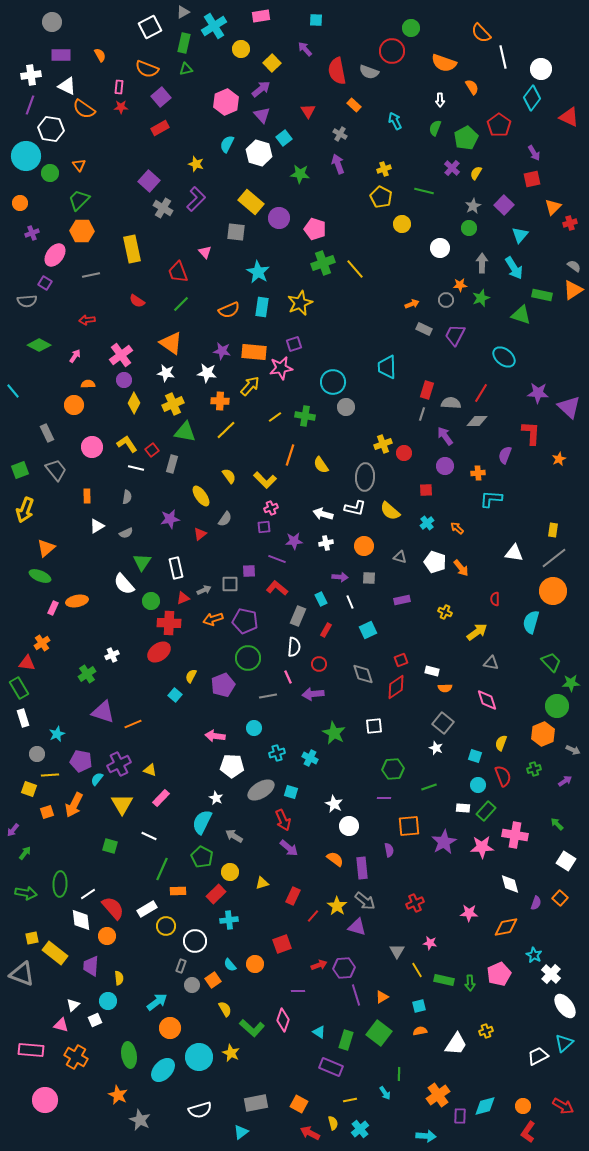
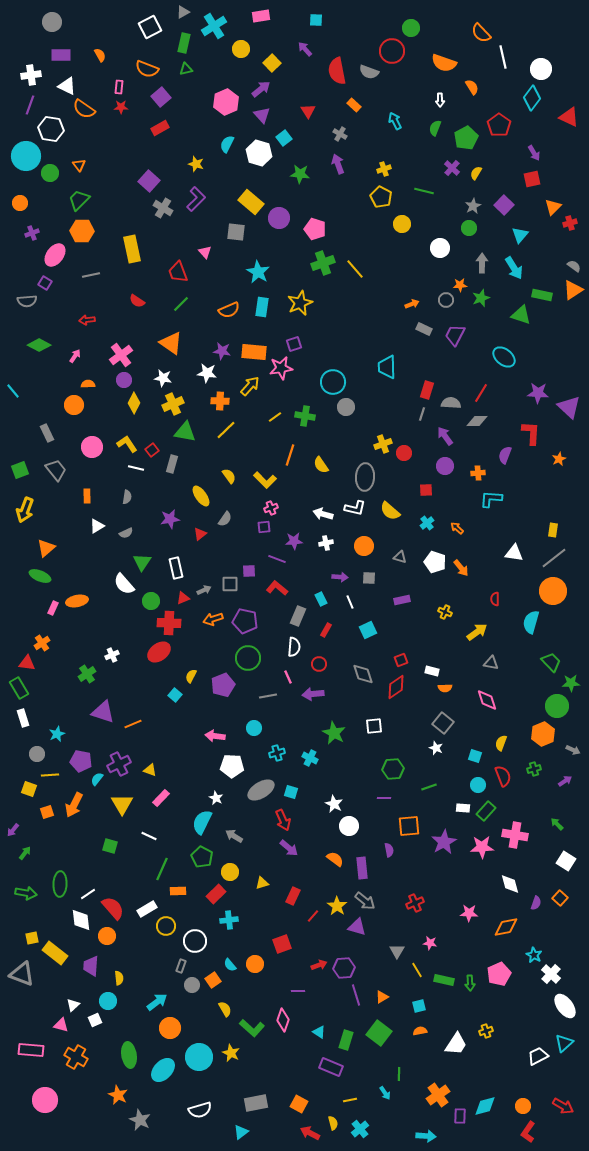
white star at (166, 373): moved 3 px left, 5 px down
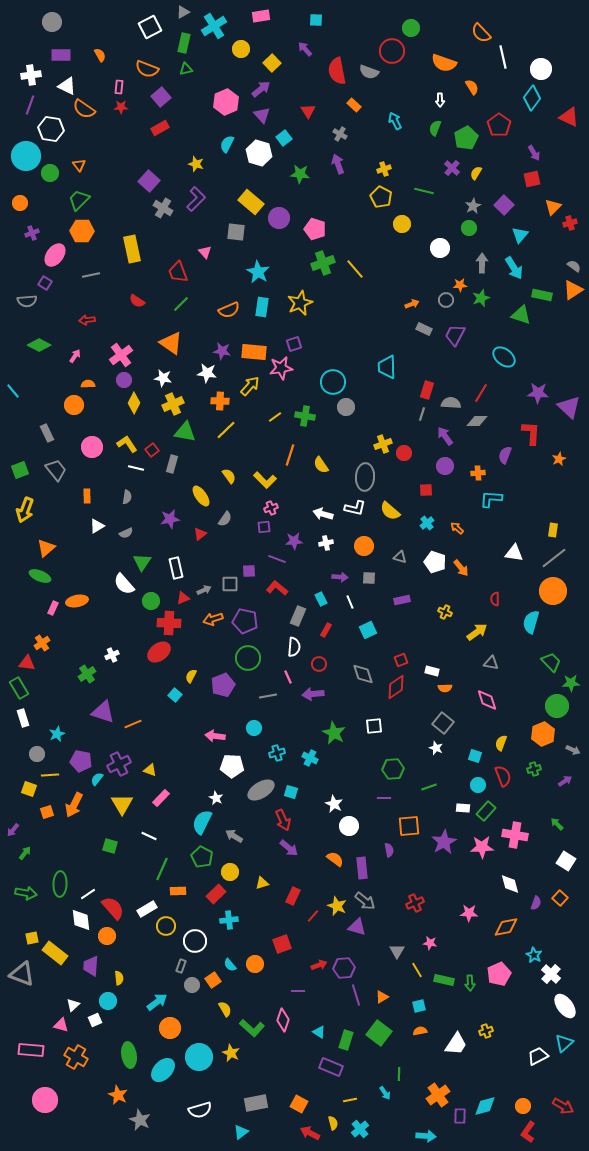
yellow star at (337, 906): rotated 12 degrees counterclockwise
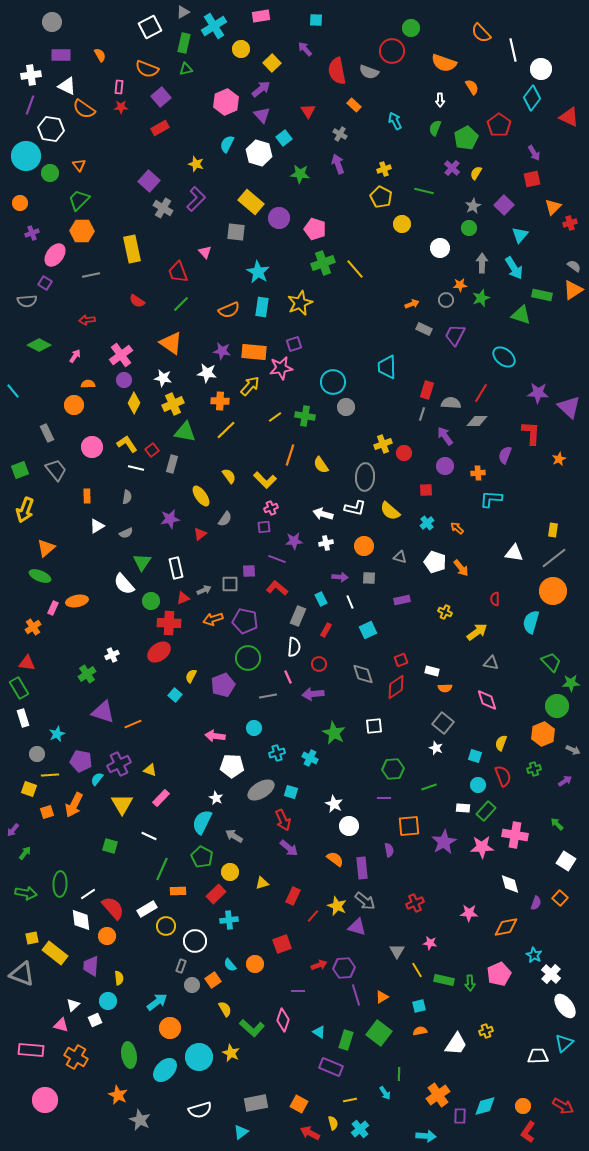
white line at (503, 57): moved 10 px right, 7 px up
orange cross at (42, 643): moved 9 px left, 16 px up
white trapezoid at (538, 1056): rotated 25 degrees clockwise
cyan ellipse at (163, 1070): moved 2 px right
